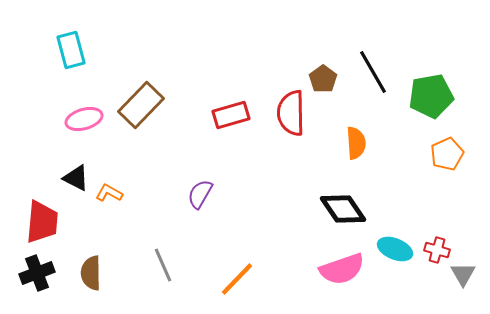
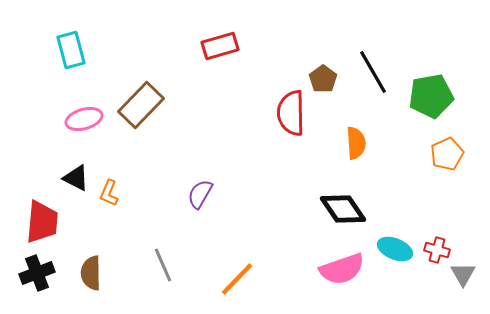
red rectangle: moved 11 px left, 69 px up
orange L-shape: rotated 96 degrees counterclockwise
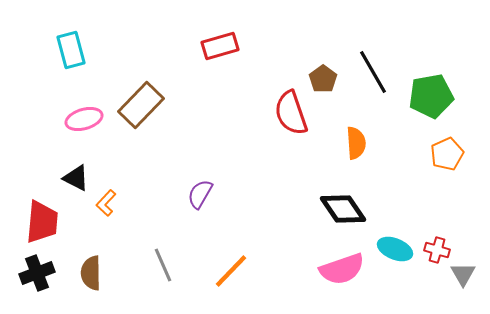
red semicircle: rotated 18 degrees counterclockwise
orange L-shape: moved 3 px left, 10 px down; rotated 20 degrees clockwise
orange line: moved 6 px left, 8 px up
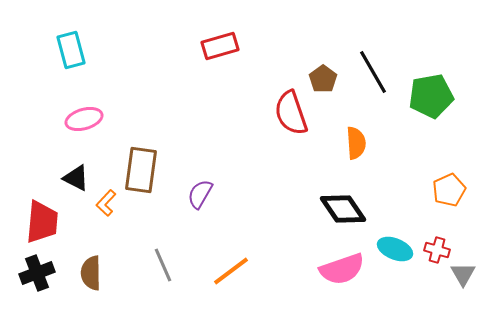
brown rectangle: moved 65 px down; rotated 36 degrees counterclockwise
orange pentagon: moved 2 px right, 36 px down
orange line: rotated 9 degrees clockwise
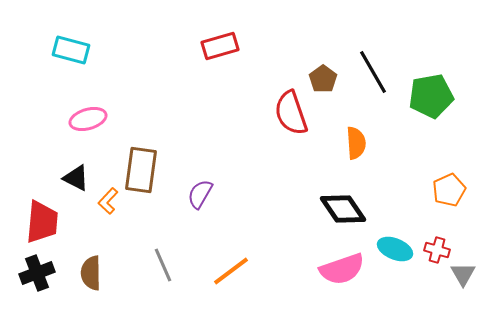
cyan rectangle: rotated 60 degrees counterclockwise
pink ellipse: moved 4 px right
orange L-shape: moved 2 px right, 2 px up
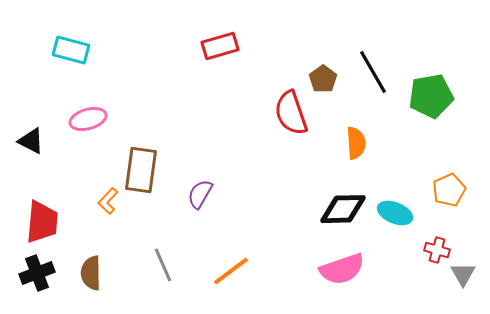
black triangle: moved 45 px left, 37 px up
black diamond: rotated 57 degrees counterclockwise
cyan ellipse: moved 36 px up
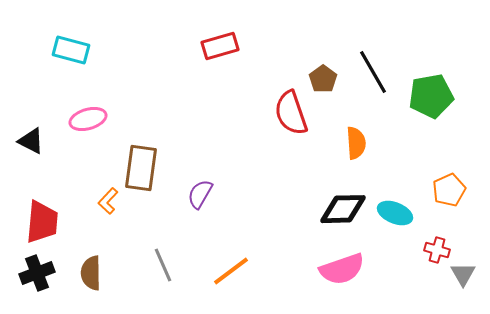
brown rectangle: moved 2 px up
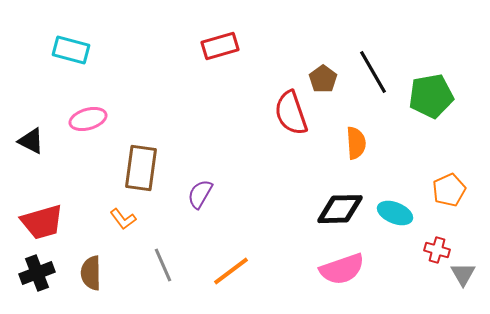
orange L-shape: moved 15 px right, 18 px down; rotated 80 degrees counterclockwise
black diamond: moved 3 px left
red trapezoid: rotated 69 degrees clockwise
